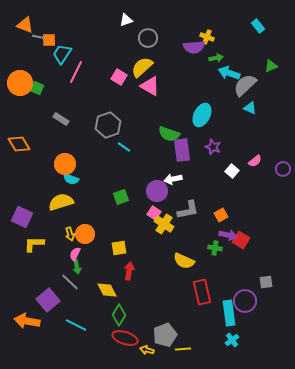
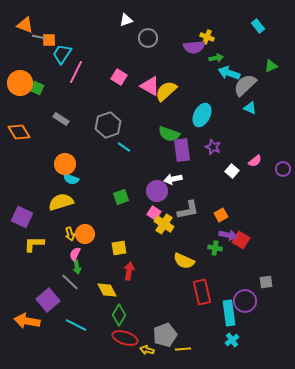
yellow semicircle at (142, 67): moved 24 px right, 24 px down
orange diamond at (19, 144): moved 12 px up
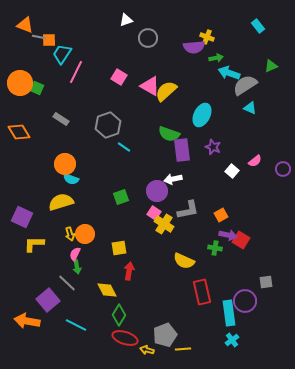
gray semicircle at (245, 85): rotated 10 degrees clockwise
gray line at (70, 282): moved 3 px left, 1 px down
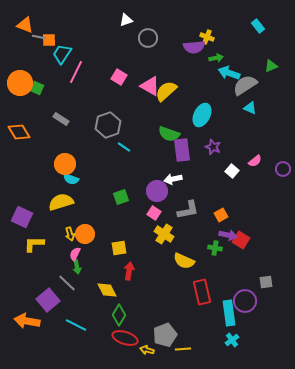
yellow cross at (164, 224): moved 10 px down
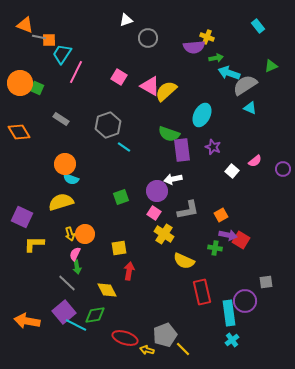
purple square at (48, 300): moved 16 px right, 12 px down
green diamond at (119, 315): moved 24 px left; rotated 50 degrees clockwise
yellow line at (183, 349): rotated 49 degrees clockwise
